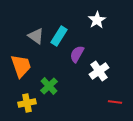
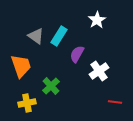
green cross: moved 2 px right
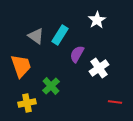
cyan rectangle: moved 1 px right, 1 px up
white cross: moved 3 px up
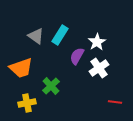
white star: moved 22 px down
purple semicircle: moved 2 px down
orange trapezoid: moved 2 px down; rotated 90 degrees clockwise
